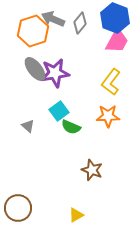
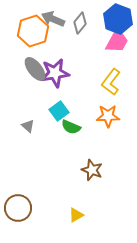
blue hexagon: moved 3 px right, 1 px down
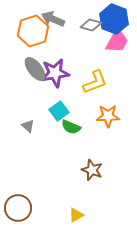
blue hexagon: moved 4 px left
gray diamond: moved 11 px right, 2 px down; rotated 65 degrees clockwise
yellow L-shape: moved 16 px left; rotated 148 degrees counterclockwise
